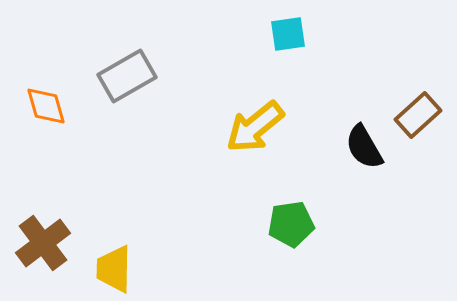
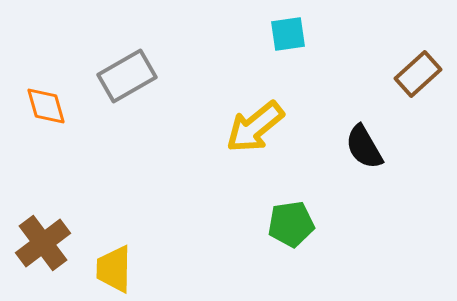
brown rectangle: moved 41 px up
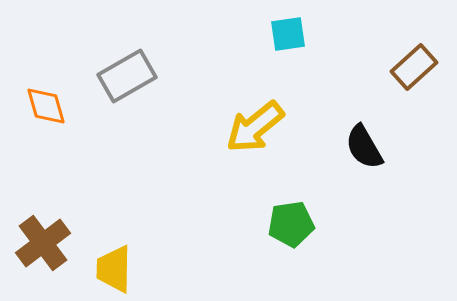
brown rectangle: moved 4 px left, 7 px up
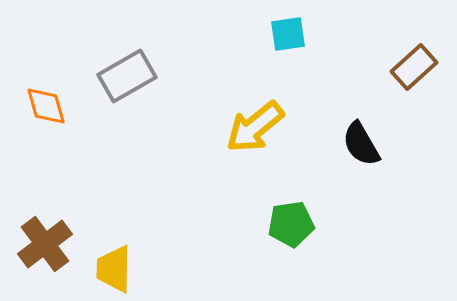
black semicircle: moved 3 px left, 3 px up
brown cross: moved 2 px right, 1 px down
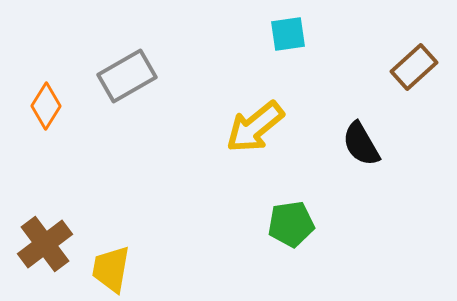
orange diamond: rotated 48 degrees clockwise
yellow trapezoid: moved 3 px left; rotated 9 degrees clockwise
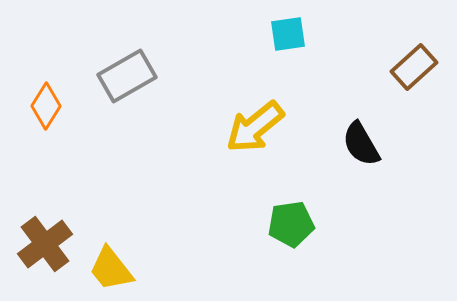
yellow trapezoid: rotated 48 degrees counterclockwise
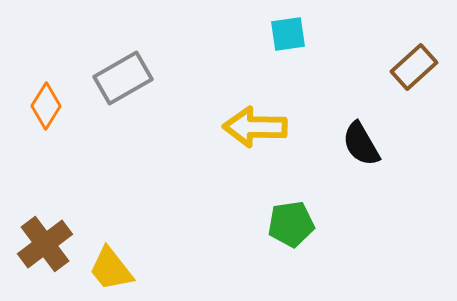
gray rectangle: moved 4 px left, 2 px down
yellow arrow: rotated 40 degrees clockwise
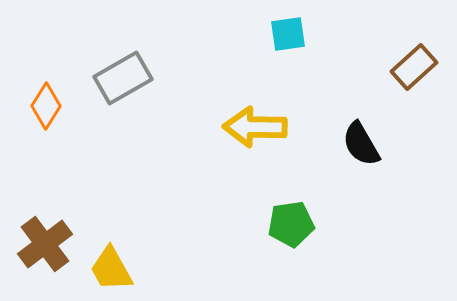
yellow trapezoid: rotated 9 degrees clockwise
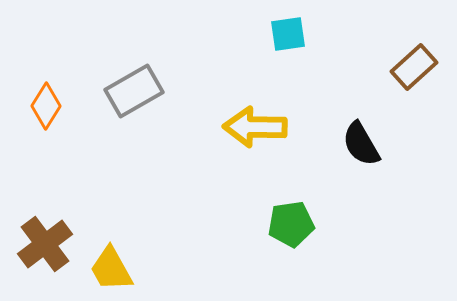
gray rectangle: moved 11 px right, 13 px down
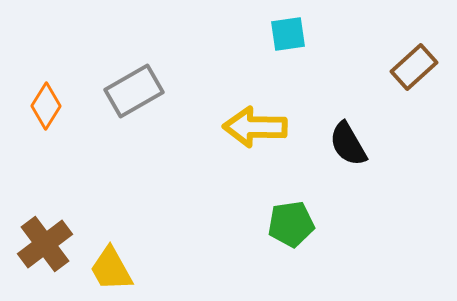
black semicircle: moved 13 px left
